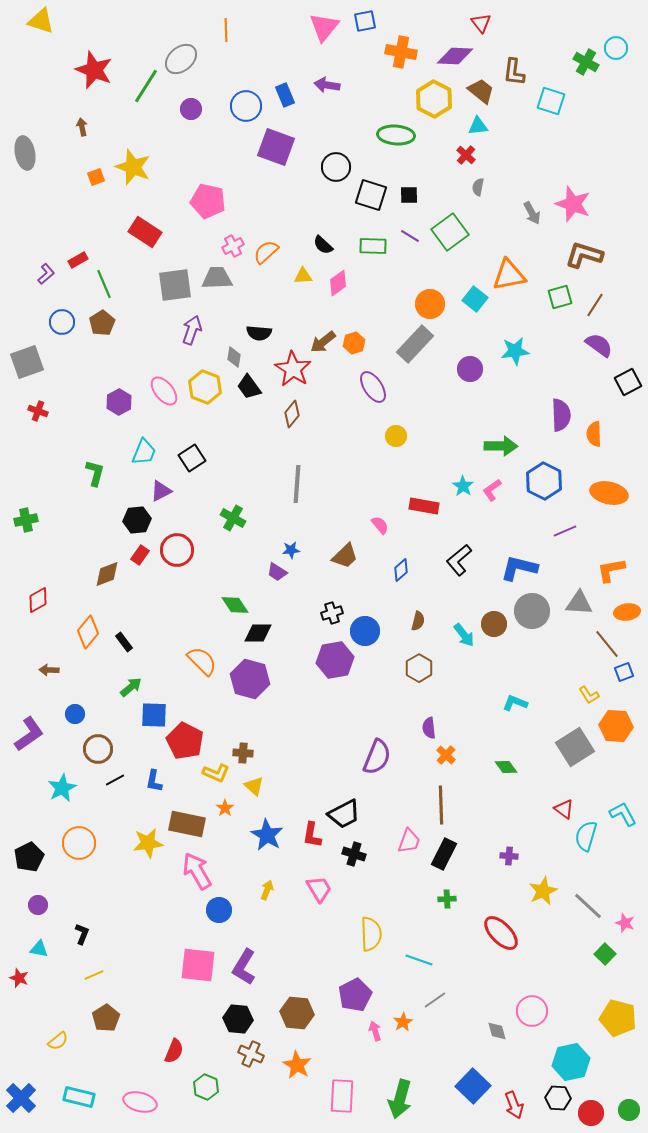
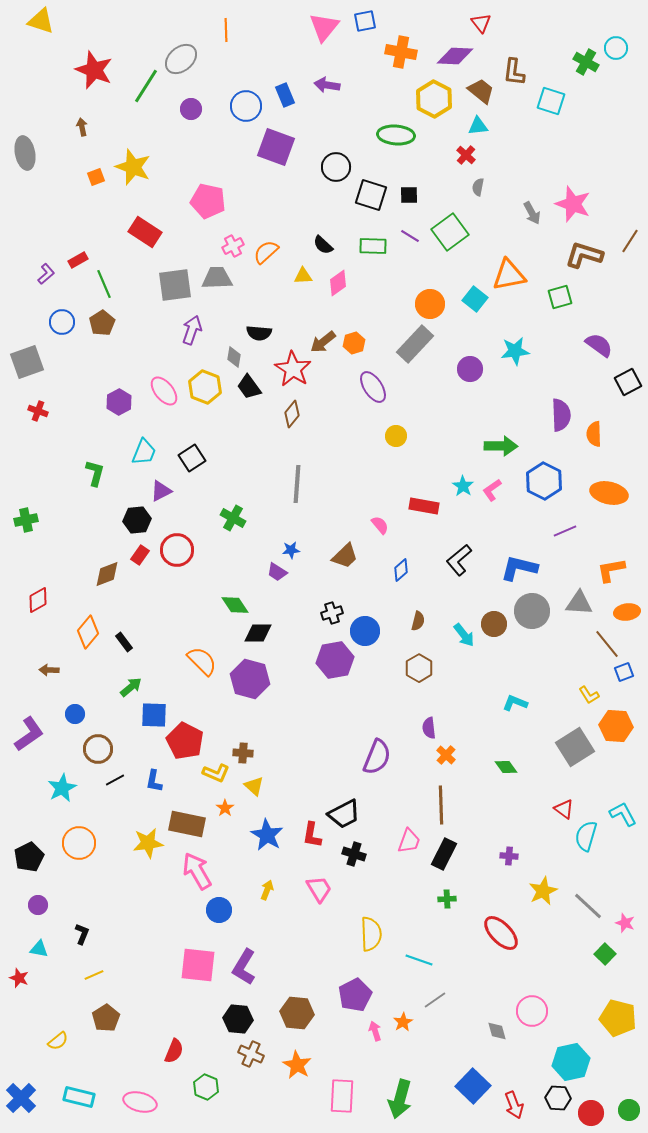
brown line at (595, 305): moved 35 px right, 64 px up
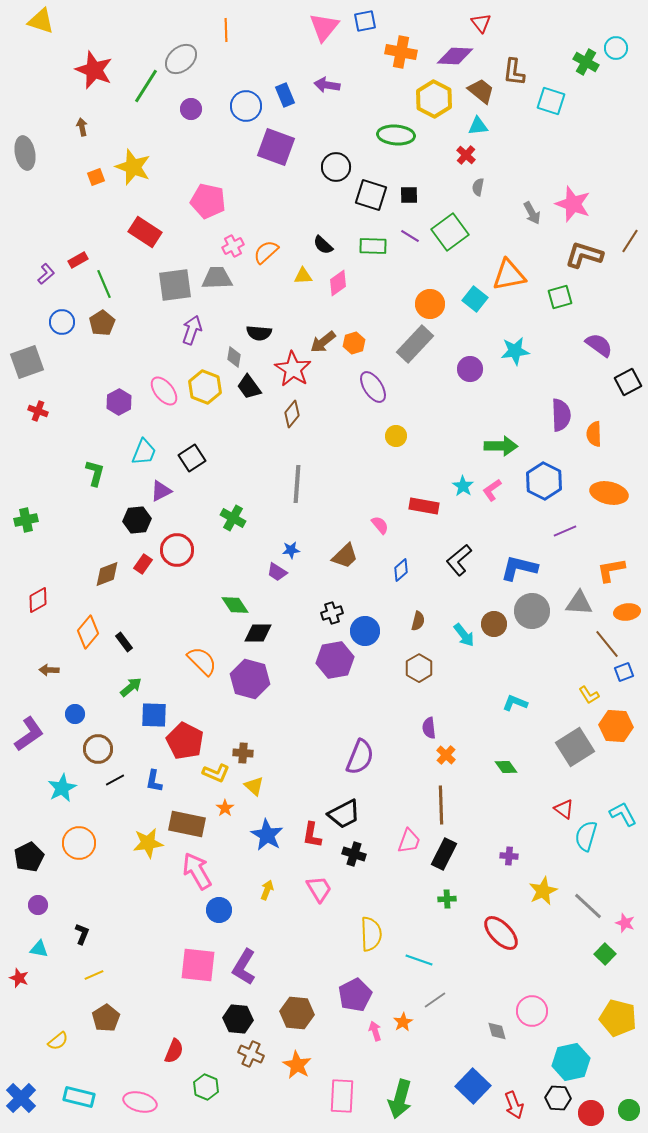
red rectangle at (140, 555): moved 3 px right, 9 px down
purple semicircle at (377, 757): moved 17 px left
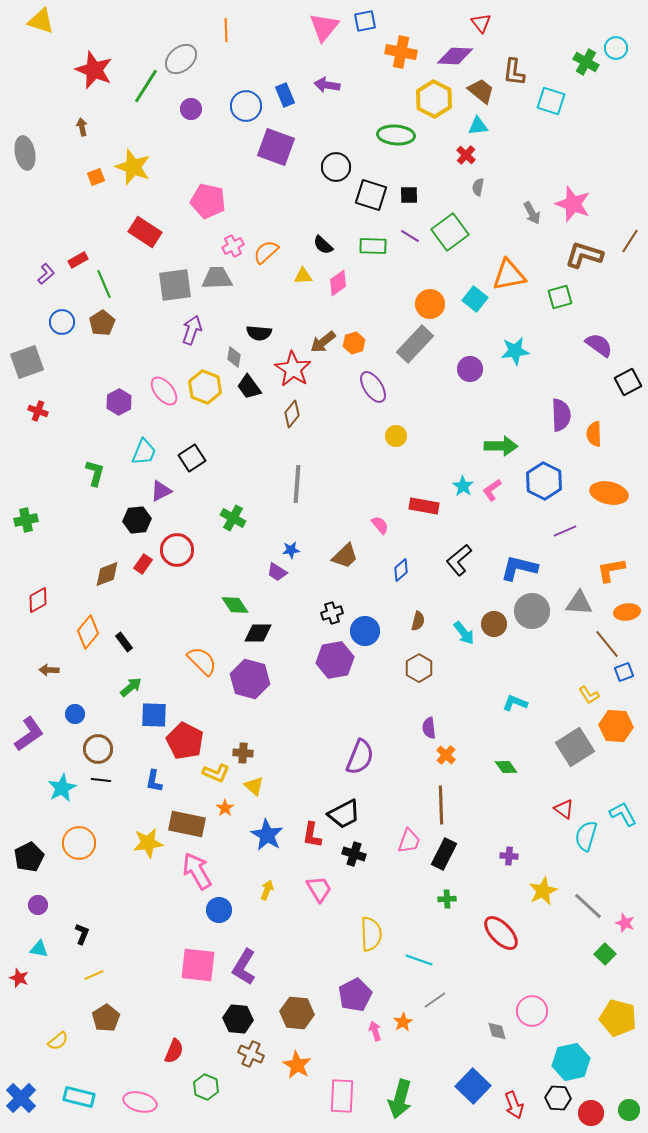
cyan arrow at (464, 635): moved 2 px up
black line at (115, 780): moved 14 px left; rotated 36 degrees clockwise
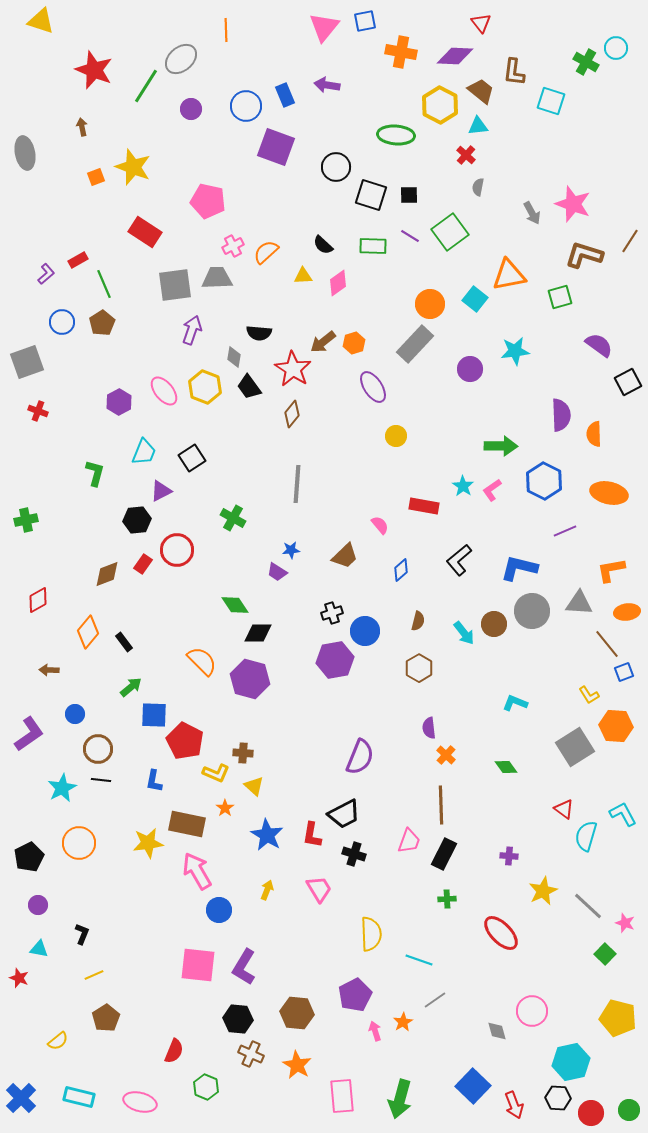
yellow hexagon at (434, 99): moved 6 px right, 6 px down
pink rectangle at (342, 1096): rotated 8 degrees counterclockwise
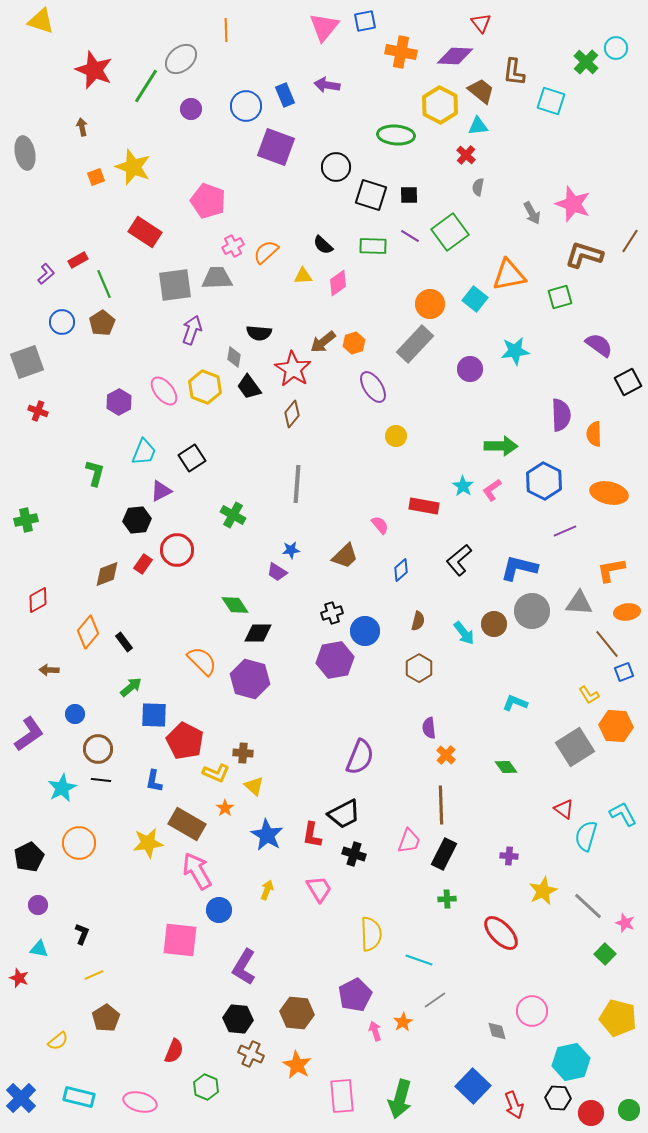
green cross at (586, 62): rotated 15 degrees clockwise
pink pentagon at (208, 201): rotated 8 degrees clockwise
green cross at (233, 518): moved 3 px up
brown rectangle at (187, 824): rotated 18 degrees clockwise
pink square at (198, 965): moved 18 px left, 25 px up
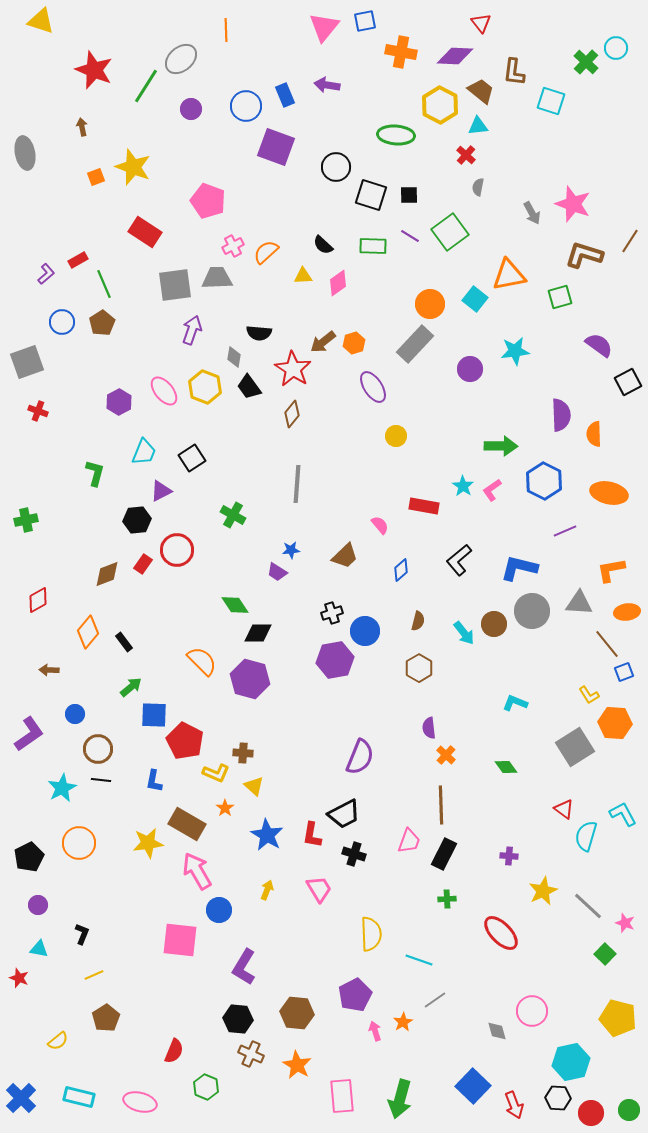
orange hexagon at (616, 726): moved 1 px left, 3 px up
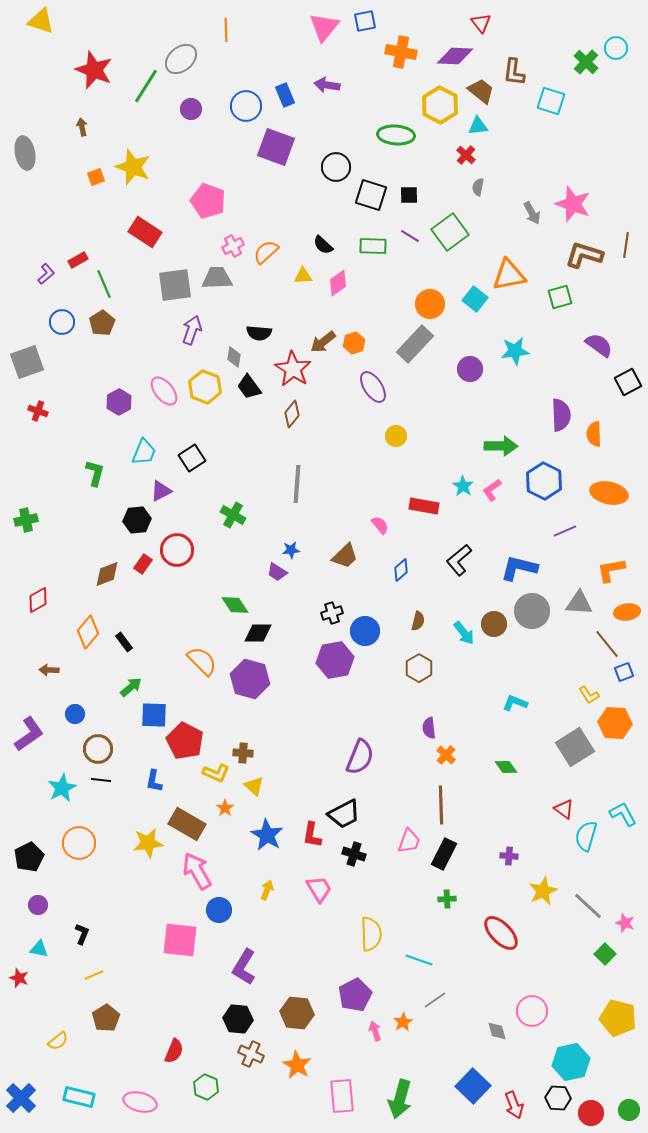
brown line at (630, 241): moved 4 px left, 4 px down; rotated 25 degrees counterclockwise
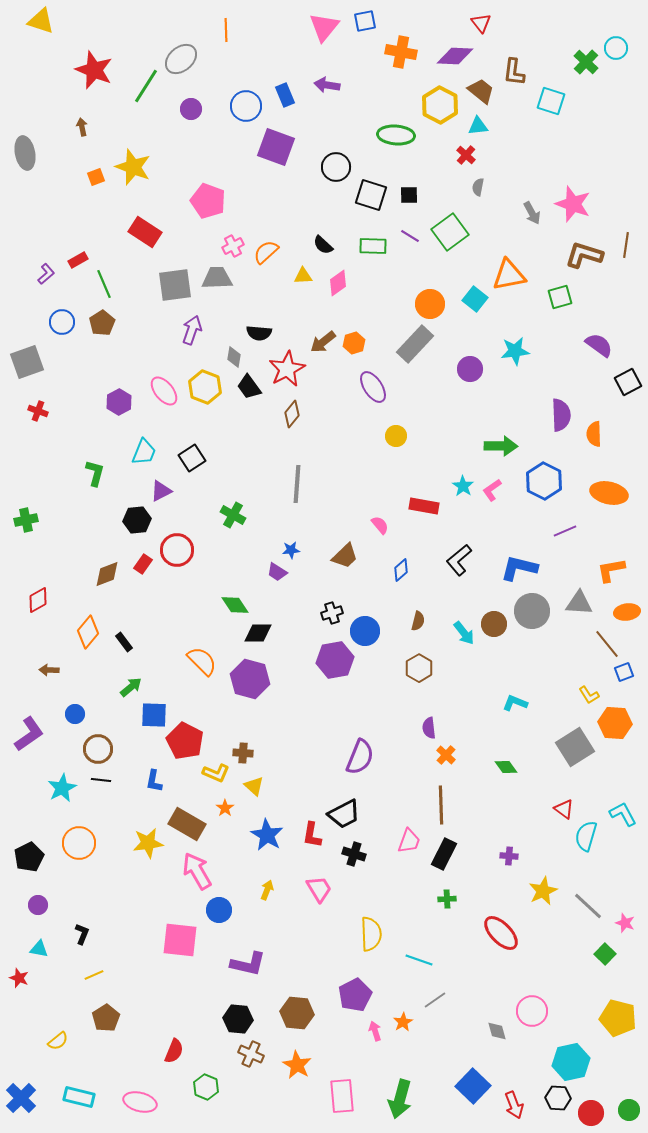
red star at (293, 369): moved 6 px left; rotated 12 degrees clockwise
purple L-shape at (244, 967): moved 4 px right, 3 px up; rotated 108 degrees counterclockwise
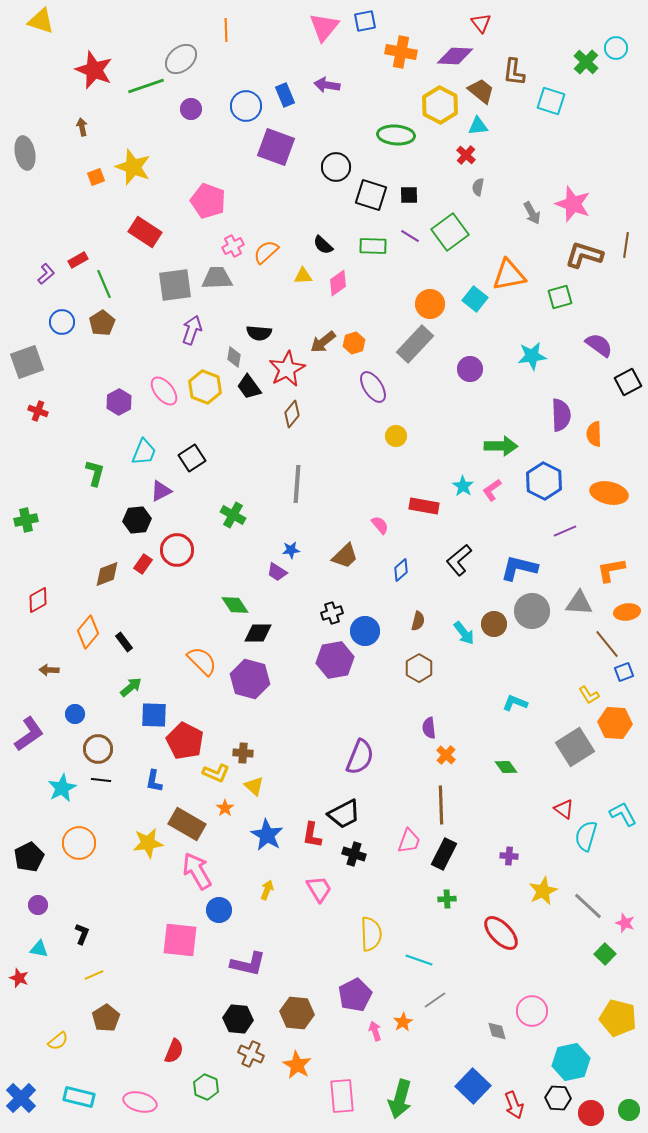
green line at (146, 86): rotated 39 degrees clockwise
cyan star at (515, 351): moved 17 px right, 5 px down
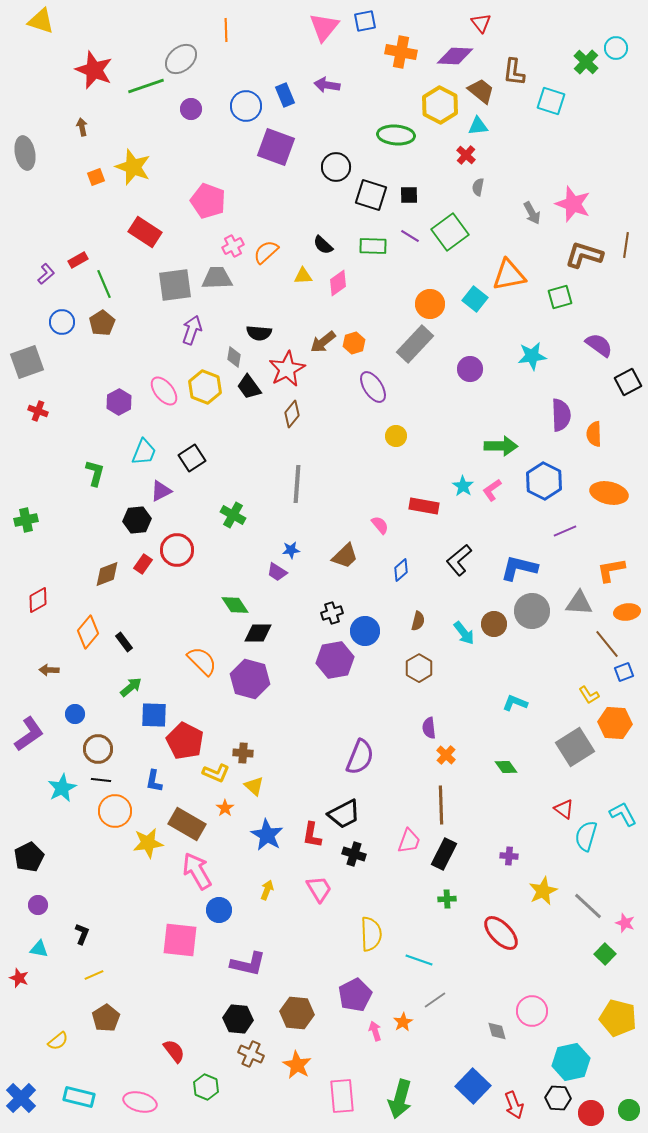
orange circle at (79, 843): moved 36 px right, 32 px up
red semicircle at (174, 1051): rotated 60 degrees counterclockwise
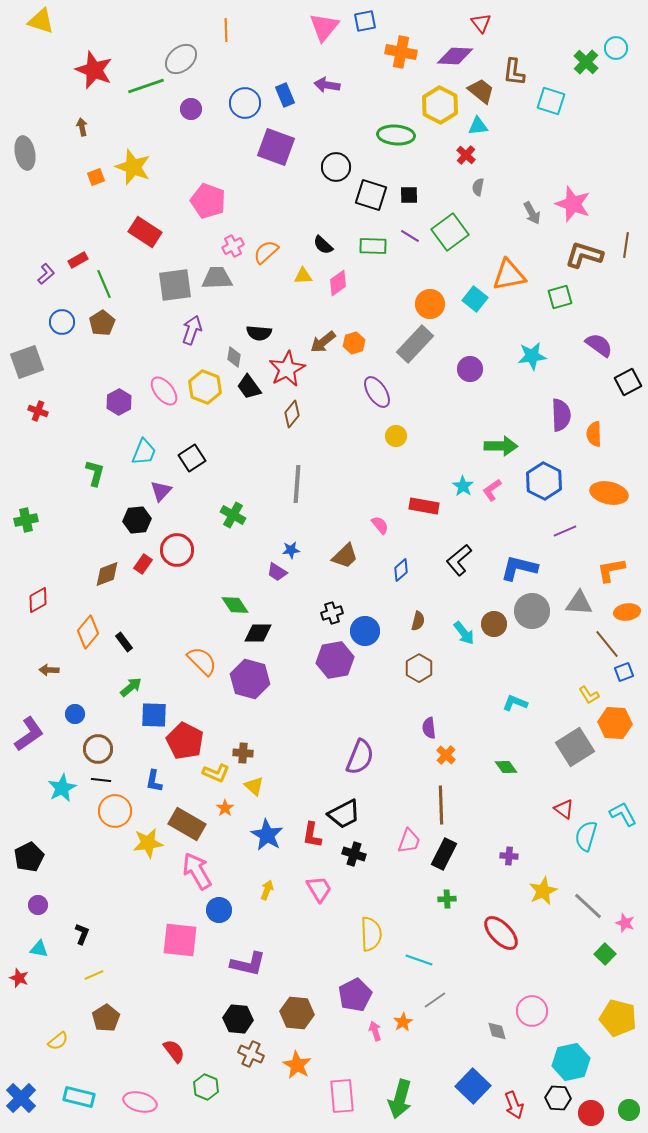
blue circle at (246, 106): moved 1 px left, 3 px up
purple ellipse at (373, 387): moved 4 px right, 5 px down
purple triangle at (161, 491): rotated 20 degrees counterclockwise
